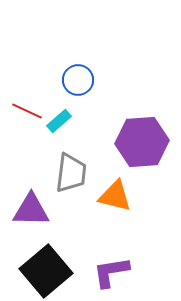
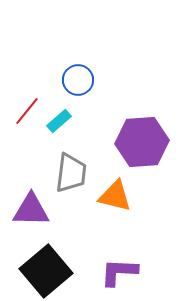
red line: rotated 76 degrees counterclockwise
purple L-shape: moved 8 px right; rotated 12 degrees clockwise
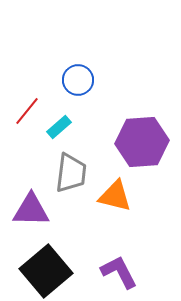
cyan rectangle: moved 6 px down
purple L-shape: rotated 60 degrees clockwise
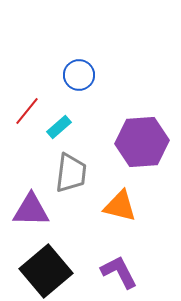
blue circle: moved 1 px right, 5 px up
orange triangle: moved 5 px right, 10 px down
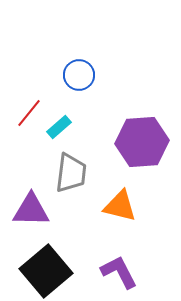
red line: moved 2 px right, 2 px down
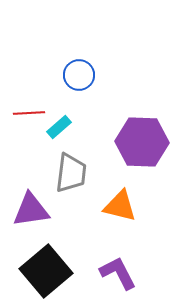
red line: rotated 48 degrees clockwise
purple hexagon: rotated 6 degrees clockwise
purple triangle: rotated 9 degrees counterclockwise
purple L-shape: moved 1 px left, 1 px down
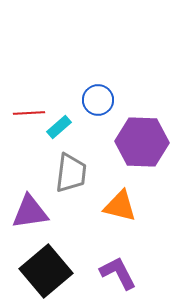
blue circle: moved 19 px right, 25 px down
purple triangle: moved 1 px left, 2 px down
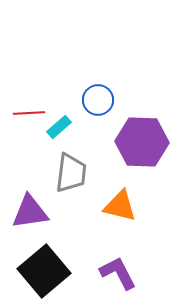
black square: moved 2 px left
